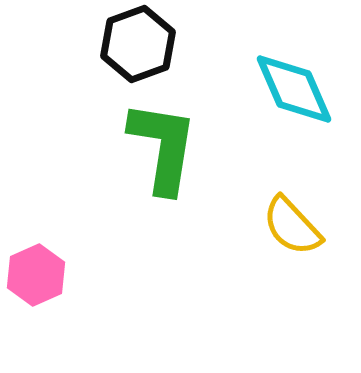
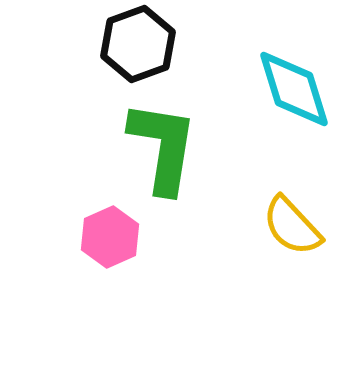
cyan diamond: rotated 6 degrees clockwise
pink hexagon: moved 74 px right, 38 px up
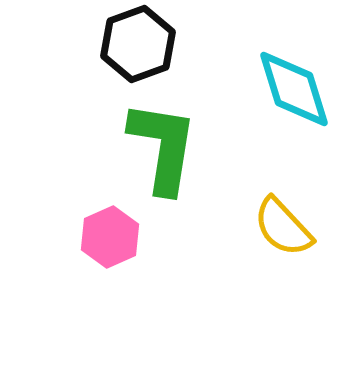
yellow semicircle: moved 9 px left, 1 px down
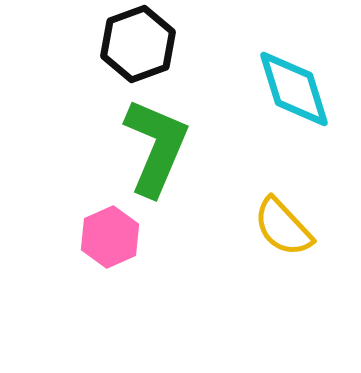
green L-shape: moved 7 px left; rotated 14 degrees clockwise
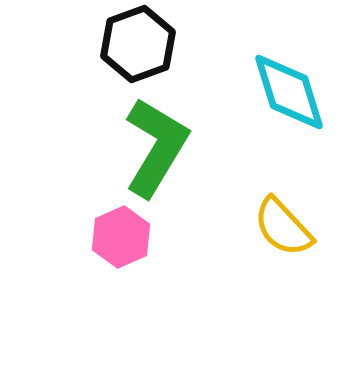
cyan diamond: moved 5 px left, 3 px down
green L-shape: rotated 8 degrees clockwise
pink hexagon: moved 11 px right
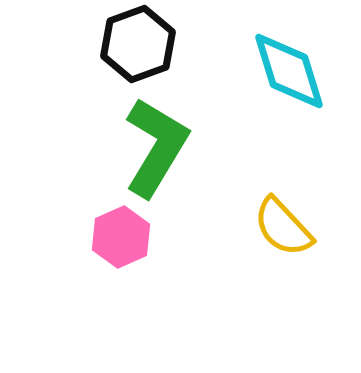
cyan diamond: moved 21 px up
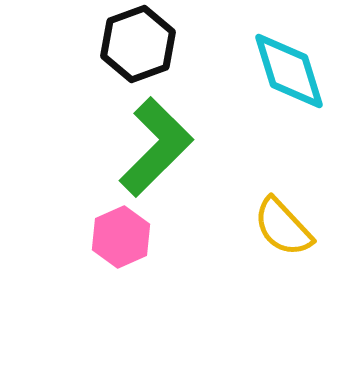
green L-shape: rotated 14 degrees clockwise
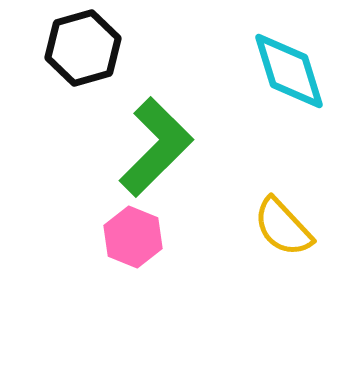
black hexagon: moved 55 px left, 4 px down; rotated 4 degrees clockwise
pink hexagon: moved 12 px right; rotated 14 degrees counterclockwise
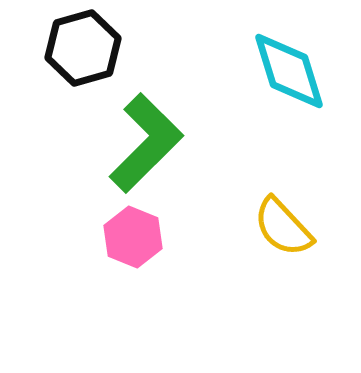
green L-shape: moved 10 px left, 4 px up
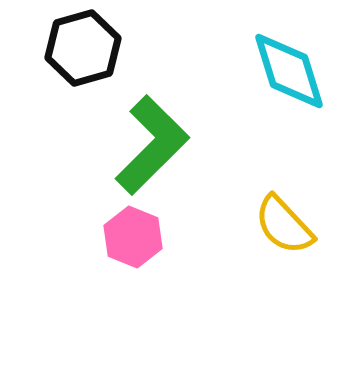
green L-shape: moved 6 px right, 2 px down
yellow semicircle: moved 1 px right, 2 px up
